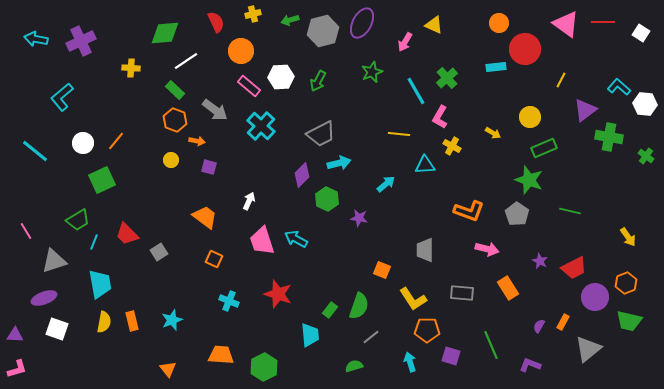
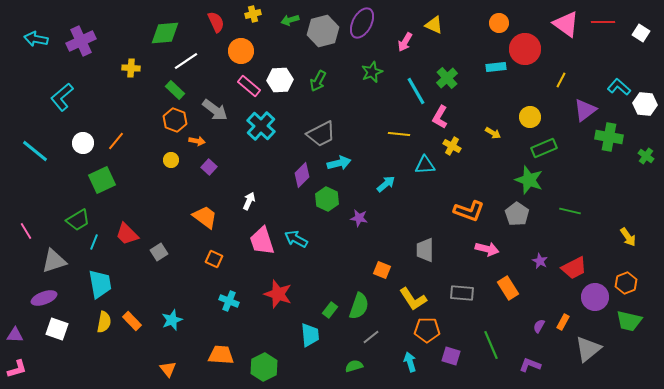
white hexagon at (281, 77): moved 1 px left, 3 px down
purple square at (209, 167): rotated 28 degrees clockwise
orange rectangle at (132, 321): rotated 30 degrees counterclockwise
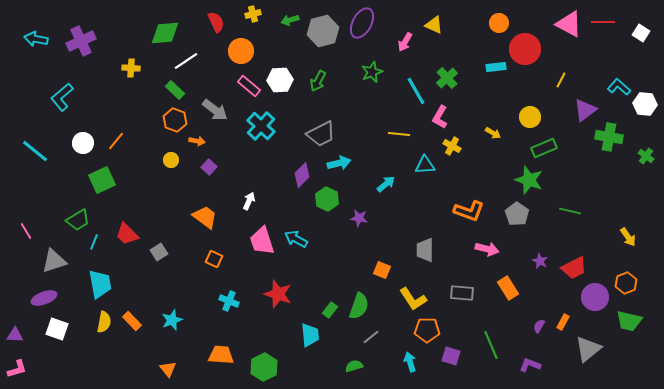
pink triangle at (566, 24): moved 3 px right; rotated 8 degrees counterclockwise
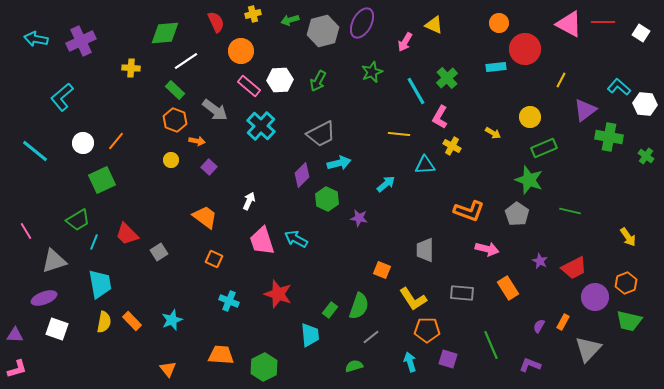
gray triangle at (588, 349): rotated 8 degrees counterclockwise
purple square at (451, 356): moved 3 px left, 3 px down
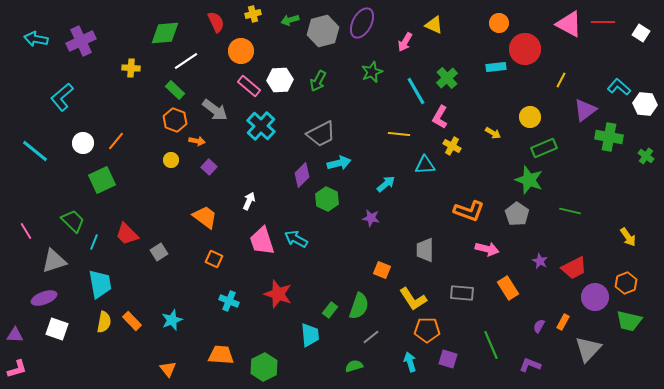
purple star at (359, 218): moved 12 px right
green trapezoid at (78, 220): moved 5 px left, 1 px down; rotated 105 degrees counterclockwise
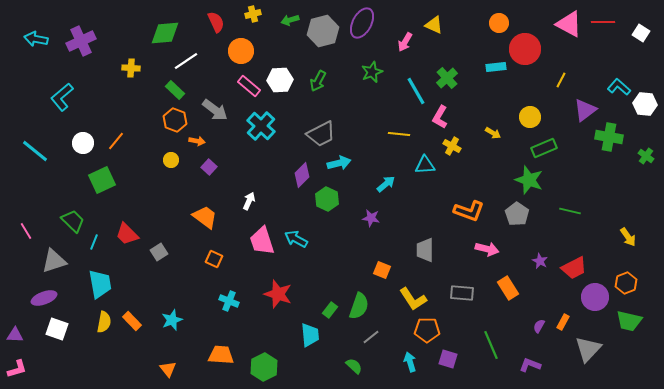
green semicircle at (354, 366): rotated 60 degrees clockwise
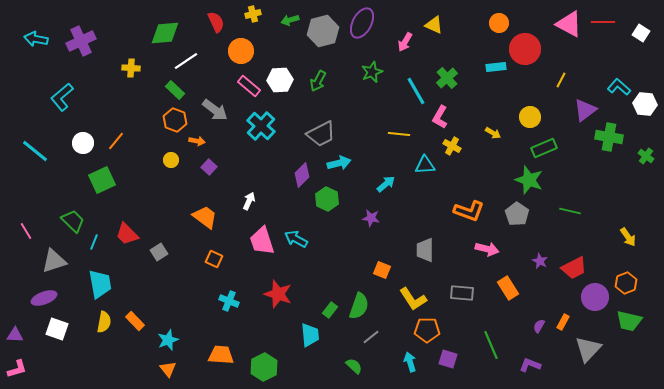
cyan star at (172, 320): moved 4 px left, 20 px down
orange rectangle at (132, 321): moved 3 px right
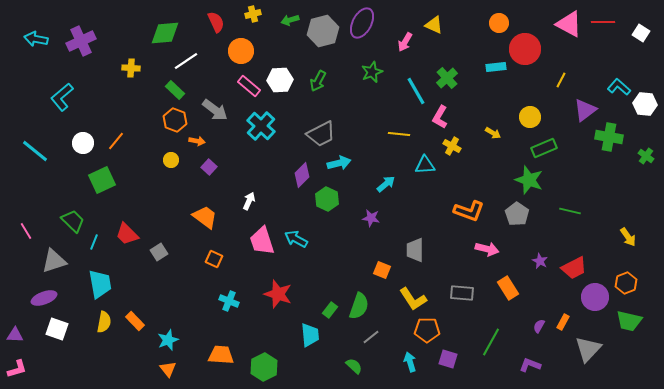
gray trapezoid at (425, 250): moved 10 px left
green line at (491, 345): moved 3 px up; rotated 52 degrees clockwise
